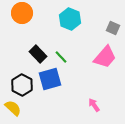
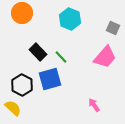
black rectangle: moved 2 px up
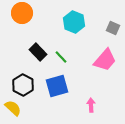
cyan hexagon: moved 4 px right, 3 px down
pink trapezoid: moved 3 px down
blue square: moved 7 px right, 7 px down
black hexagon: moved 1 px right
pink arrow: moved 3 px left; rotated 32 degrees clockwise
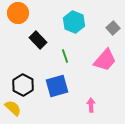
orange circle: moved 4 px left
gray square: rotated 24 degrees clockwise
black rectangle: moved 12 px up
green line: moved 4 px right, 1 px up; rotated 24 degrees clockwise
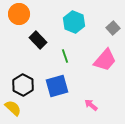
orange circle: moved 1 px right, 1 px down
pink arrow: rotated 48 degrees counterclockwise
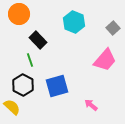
green line: moved 35 px left, 4 px down
yellow semicircle: moved 1 px left, 1 px up
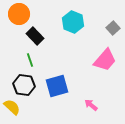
cyan hexagon: moved 1 px left
black rectangle: moved 3 px left, 4 px up
black hexagon: moved 1 px right; rotated 20 degrees counterclockwise
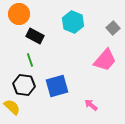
black rectangle: rotated 18 degrees counterclockwise
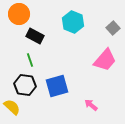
black hexagon: moved 1 px right
